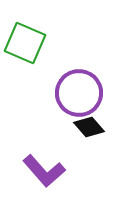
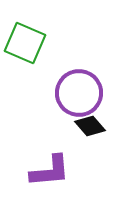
black diamond: moved 1 px right, 1 px up
purple L-shape: moved 6 px right; rotated 54 degrees counterclockwise
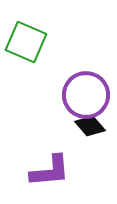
green square: moved 1 px right, 1 px up
purple circle: moved 7 px right, 2 px down
